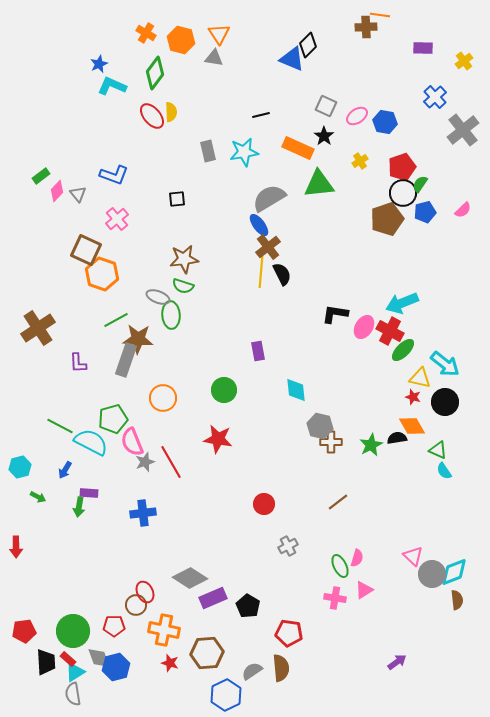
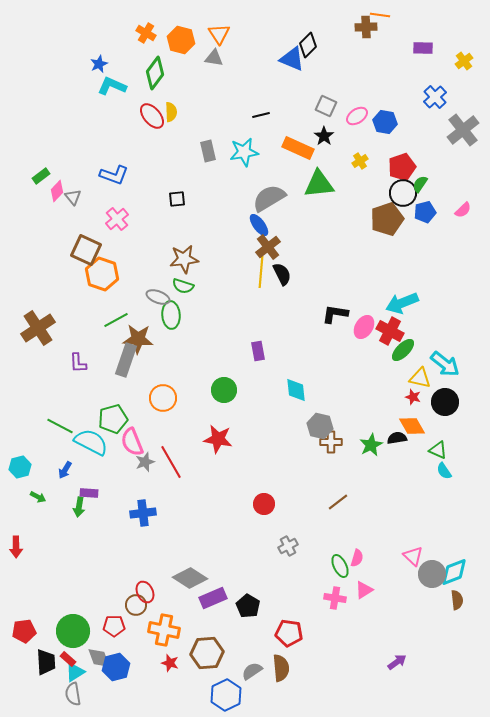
gray triangle at (78, 194): moved 5 px left, 3 px down
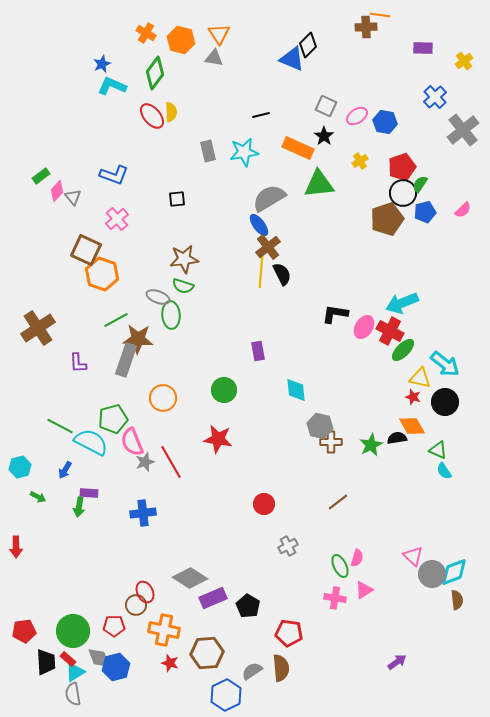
blue star at (99, 64): moved 3 px right
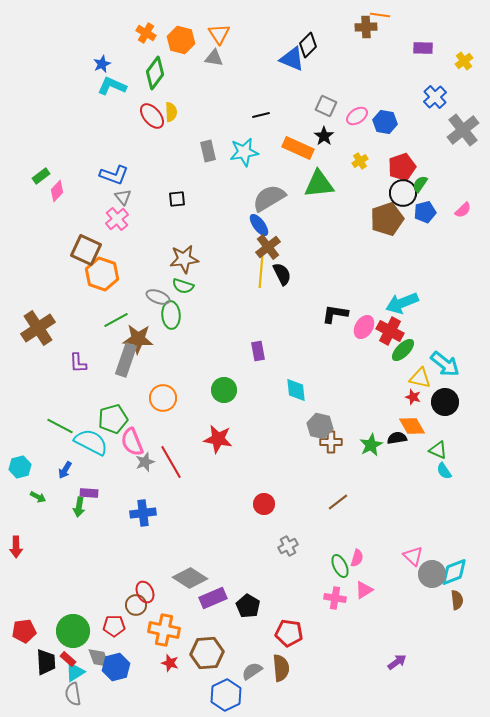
gray triangle at (73, 197): moved 50 px right
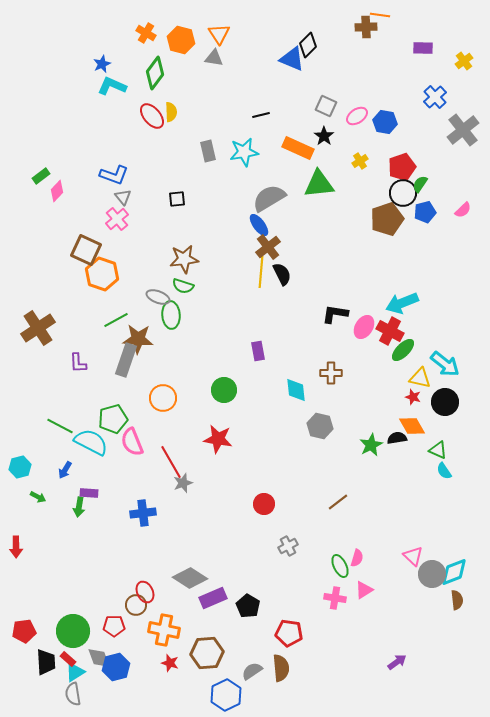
brown cross at (331, 442): moved 69 px up
gray star at (145, 462): moved 38 px right, 21 px down
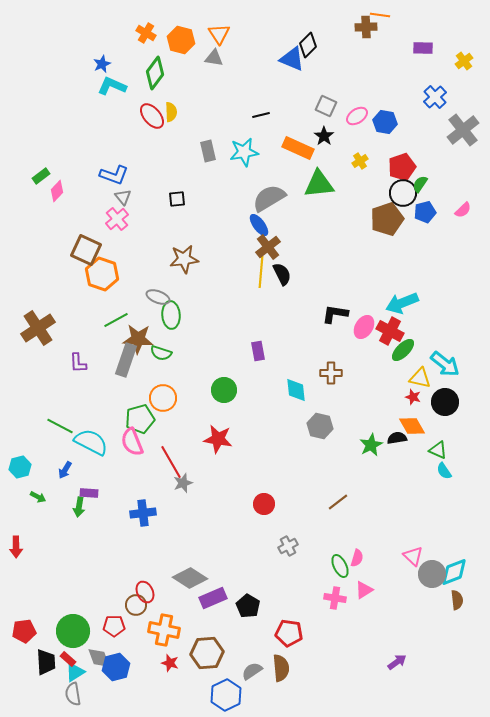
green semicircle at (183, 286): moved 22 px left, 67 px down
green pentagon at (113, 419): moved 27 px right
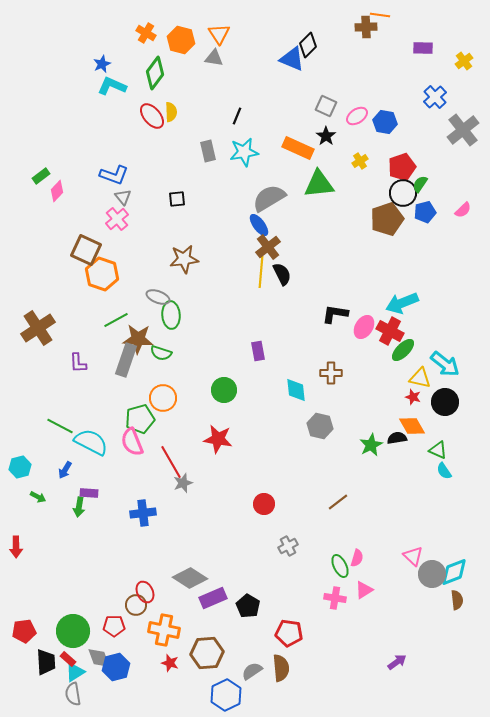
black line at (261, 115): moved 24 px left, 1 px down; rotated 54 degrees counterclockwise
black star at (324, 136): moved 2 px right
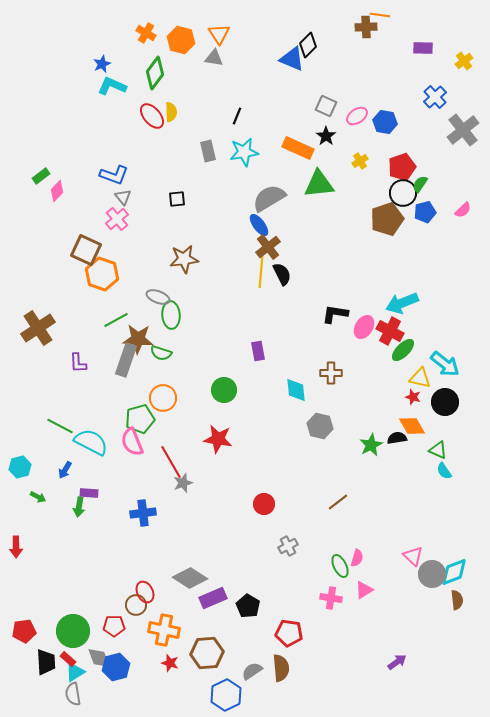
pink cross at (335, 598): moved 4 px left
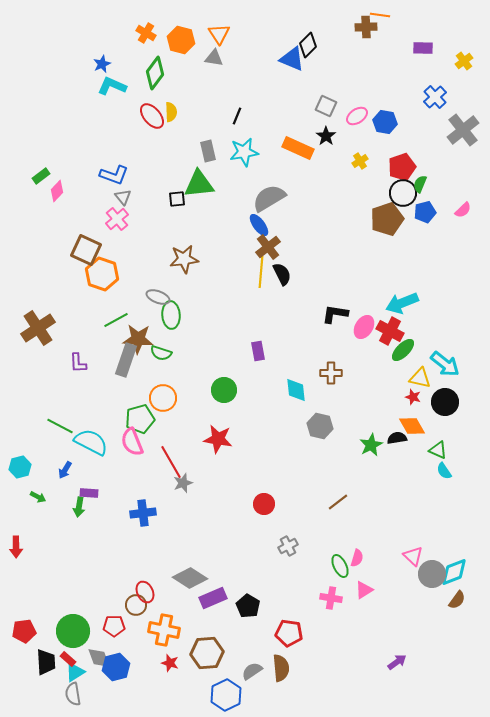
green triangle at (319, 184): moved 120 px left
green semicircle at (420, 184): rotated 12 degrees counterclockwise
brown semicircle at (457, 600): rotated 42 degrees clockwise
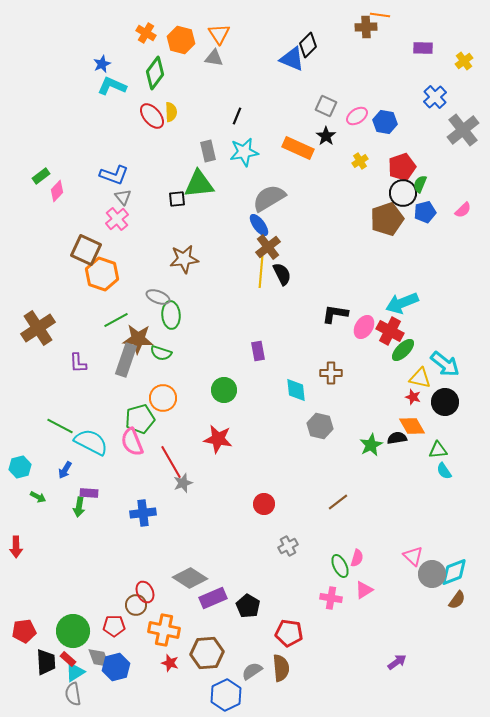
green triangle at (438, 450): rotated 30 degrees counterclockwise
